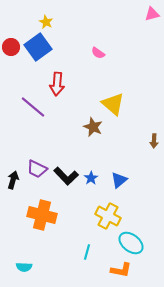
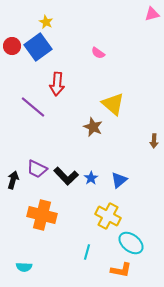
red circle: moved 1 px right, 1 px up
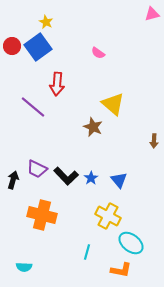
blue triangle: rotated 30 degrees counterclockwise
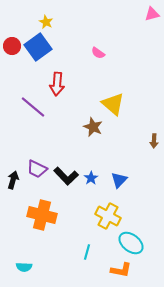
blue triangle: rotated 24 degrees clockwise
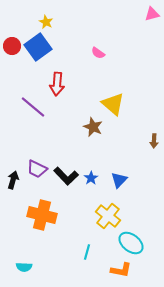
yellow cross: rotated 10 degrees clockwise
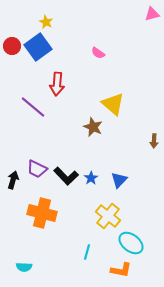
orange cross: moved 2 px up
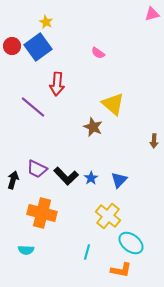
cyan semicircle: moved 2 px right, 17 px up
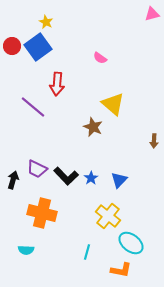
pink semicircle: moved 2 px right, 5 px down
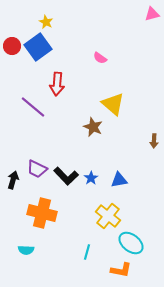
blue triangle: rotated 36 degrees clockwise
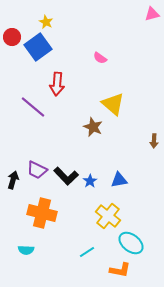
red circle: moved 9 px up
purple trapezoid: moved 1 px down
blue star: moved 1 px left, 3 px down
cyan line: rotated 42 degrees clockwise
orange L-shape: moved 1 px left
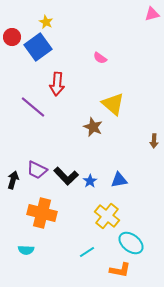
yellow cross: moved 1 px left
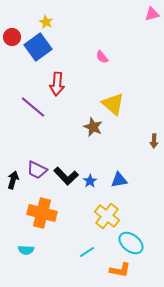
pink semicircle: moved 2 px right, 1 px up; rotated 16 degrees clockwise
